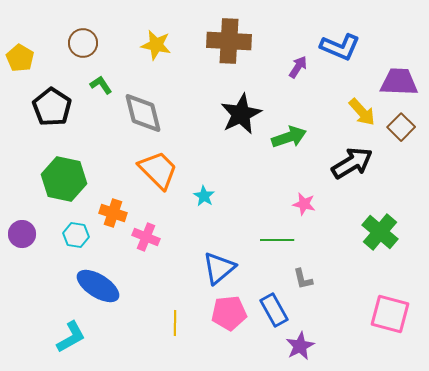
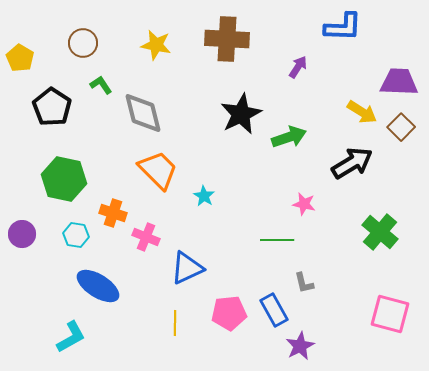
brown cross: moved 2 px left, 2 px up
blue L-shape: moved 3 px right, 20 px up; rotated 21 degrees counterclockwise
yellow arrow: rotated 16 degrees counterclockwise
blue triangle: moved 32 px left; rotated 15 degrees clockwise
gray L-shape: moved 1 px right, 4 px down
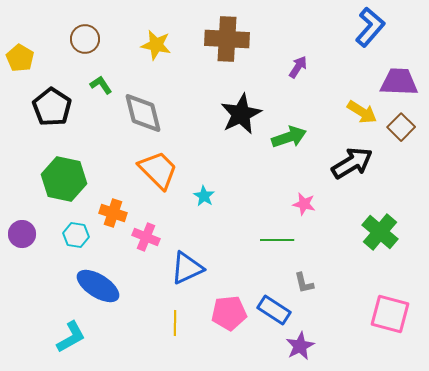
blue L-shape: moved 27 px right; rotated 51 degrees counterclockwise
brown circle: moved 2 px right, 4 px up
blue rectangle: rotated 28 degrees counterclockwise
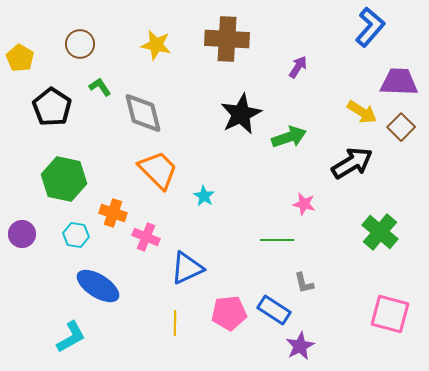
brown circle: moved 5 px left, 5 px down
green L-shape: moved 1 px left, 2 px down
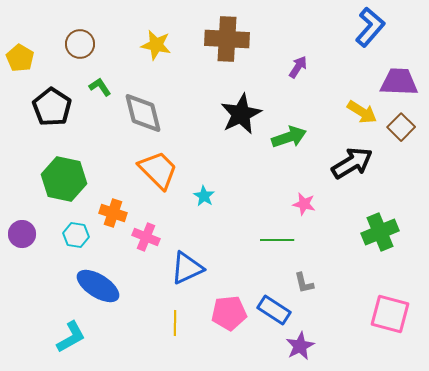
green cross: rotated 27 degrees clockwise
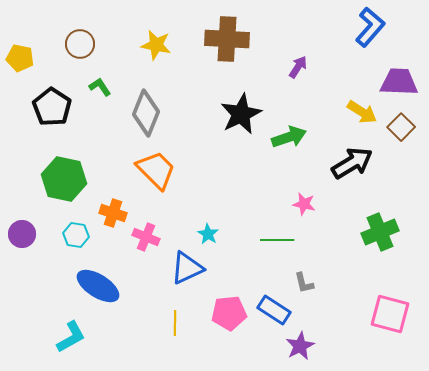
yellow pentagon: rotated 20 degrees counterclockwise
gray diamond: moved 3 px right; rotated 36 degrees clockwise
orange trapezoid: moved 2 px left
cyan star: moved 4 px right, 38 px down
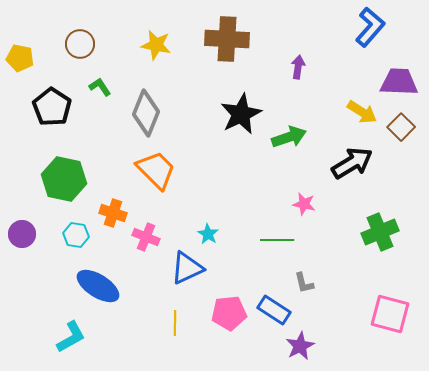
purple arrow: rotated 25 degrees counterclockwise
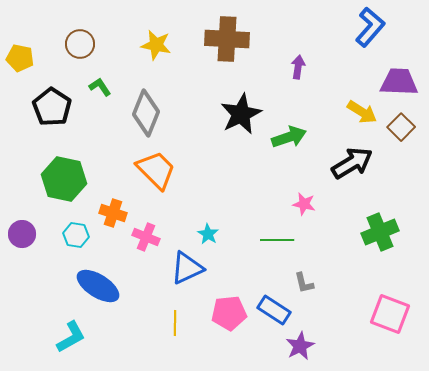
pink square: rotated 6 degrees clockwise
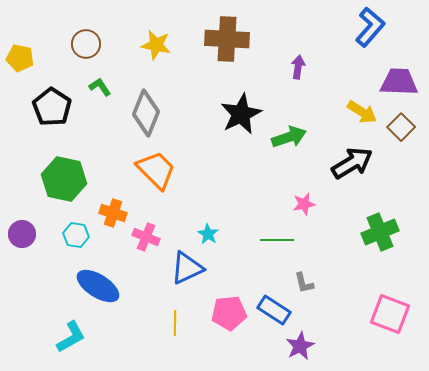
brown circle: moved 6 px right
pink star: rotated 25 degrees counterclockwise
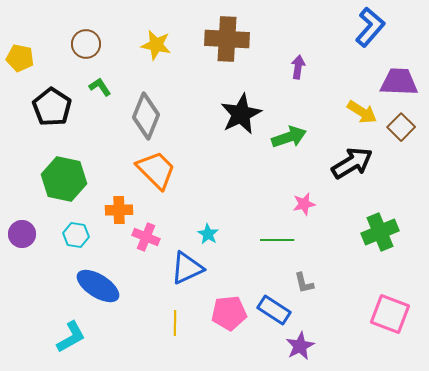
gray diamond: moved 3 px down
orange cross: moved 6 px right, 3 px up; rotated 20 degrees counterclockwise
